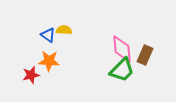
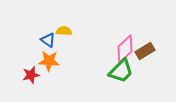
yellow semicircle: moved 1 px down
blue triangle: moved 5 px down
pink diamond: moved 3 px right; rotated 52 degrees clockwise
brown rectangle: moved 4 px up; rotated 36 degrees clockwise
green trapezoid: moved 1 px left, 1 px down
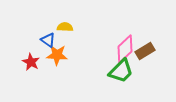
yellow semicircle: moved 1 px right, 4 px up
orange star: moved 8 px right, 6 px up
red star: moved 13 px up; rotated 30 degrees counterclockwise
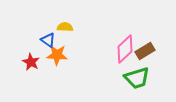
green trapezoid: moved 16 px right, 7 px down; rotated 28 degrees clockwise
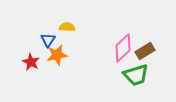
yellow semicircle: moved 2 px right
blue triangle: rotated 28 degrees clockwise
pink diamond: moved 2 px left, 1 px up
orange star: rotated 15 degrees counterclockwise
green trapezoid: moved 1 px left, 3 px up
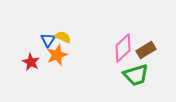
yellow semicircle: moved 4 px left, 10 px down; rotated 21 degrees clockwise
brown rectangle: moved 1 px right, 1 px up
orange star: rotated 10 degrees counterclockwise
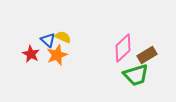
blue triangle: rotated 21 degrees counterclockwise
brown rectangle: moved 1 px right, 5 px down
red star: moved 8 px up
